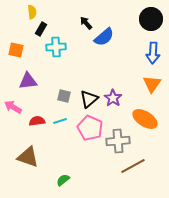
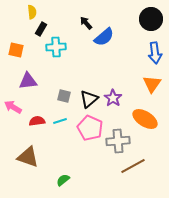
blue arrow: moved 2 px right; rotated 10 degrees counterclockwise
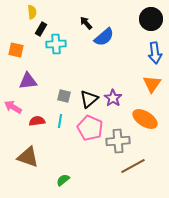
cyan cross: moved 3 px up
cyan line: rotated 64 degrees counterclockwise
